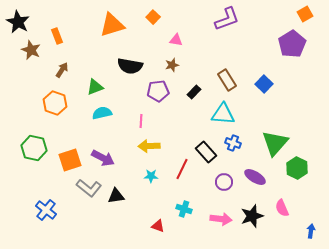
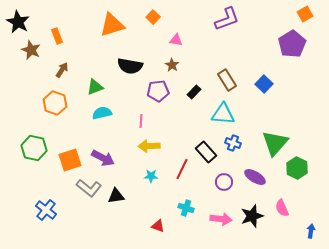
brown star at (172, 65): rotated 24 degrees counterclockwise
cyan cross at (184, 209): moved 2 px right, 1 px up
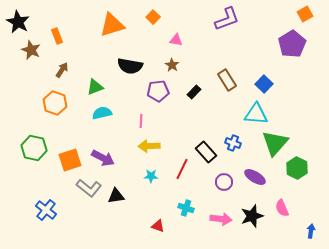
cyan triangle at (223, 114): moved 33 px right
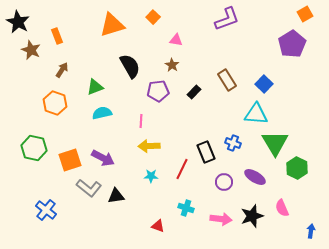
black semicircle at (130, 66): rotated 130 degrees counterclockwise
green triangle at (275, 143): rotated 12 degrees counterclockwise
black rectangle at (206, 152): rotated 20 degrees clockwise
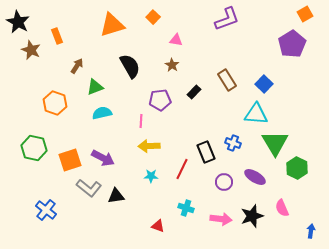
brown arrow at (62, 70): moved 15 px right, 4 px up
purple pentagon at (158, 91): moved 2 px right, 9 px down
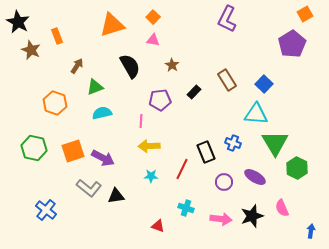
purple L-shape at (227, 19): rotated 136 degrees clockwise
pink triangle at (176, 40): moved 23 px left
orange square at (70, 160): moved 3 px right, 9 px up
